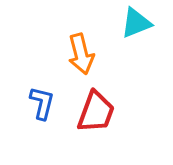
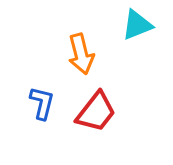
cyan triangle: moved 1 px right, 2 px down
red trapezoid: rotated 18 degrees clockwise
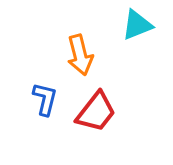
orange arrow: moved 1 px left, 1 px down
blue L-shape: moved 3 px right, 4 px up
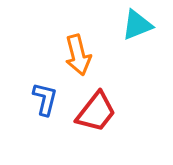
orange arrow: moved 2 px left
